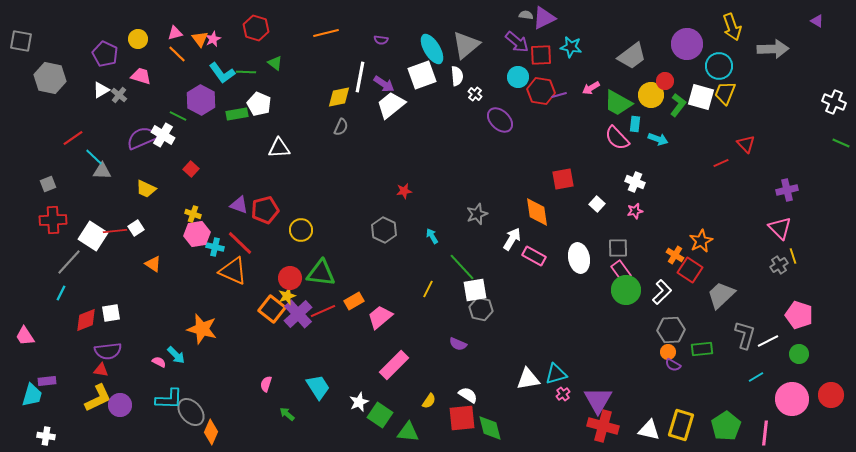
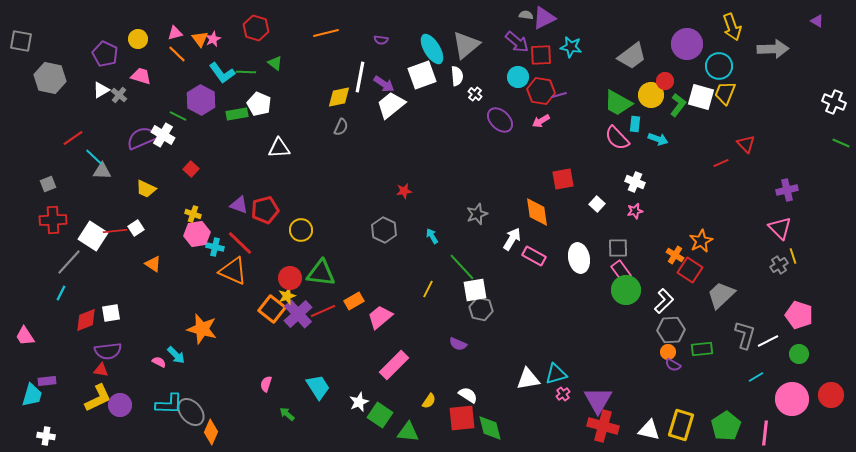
pink arrow at (591, 88): moved 50 px left, 33 px down
white L-shape at (662, 292): moved 2 px right, 9 px down
cyan L-shape at (169, 399): moved 5 px down
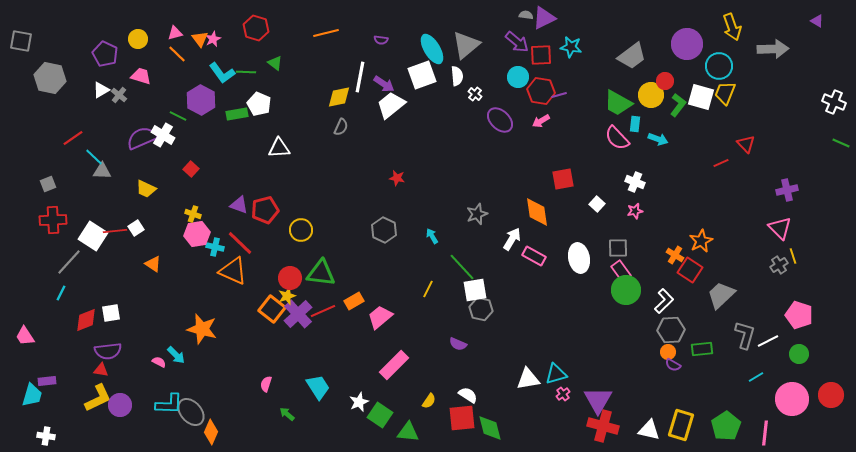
red star at (404, 191): moved 7 px left, 13 px up; rotated 21 degrees clockwise
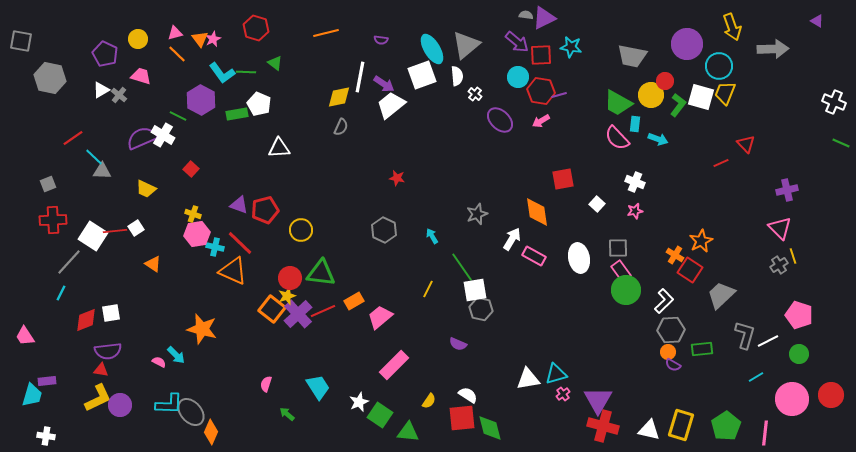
gray trapezoid at (632, 56): rotated 48 degrees clockwise
green line at (462, 267): rotated 8 degrees clockwise
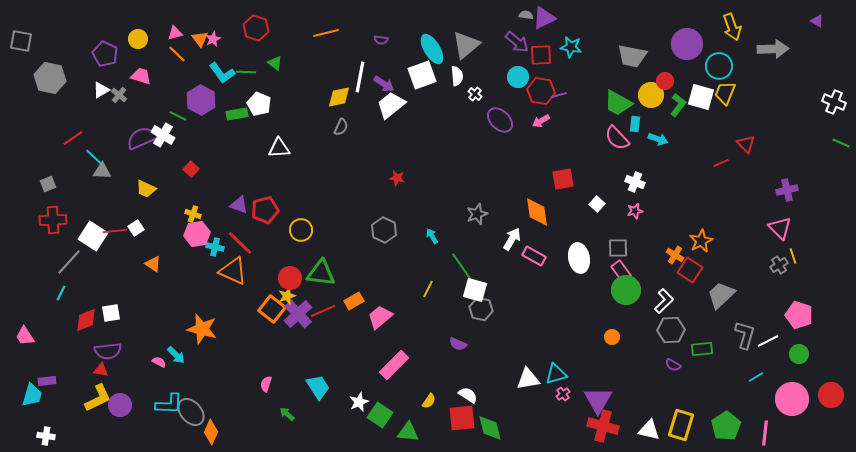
white square at (475, 290): rotated 25 degrees clockwise
orange circle at (668, 352): moved 56 px left, 15 px up
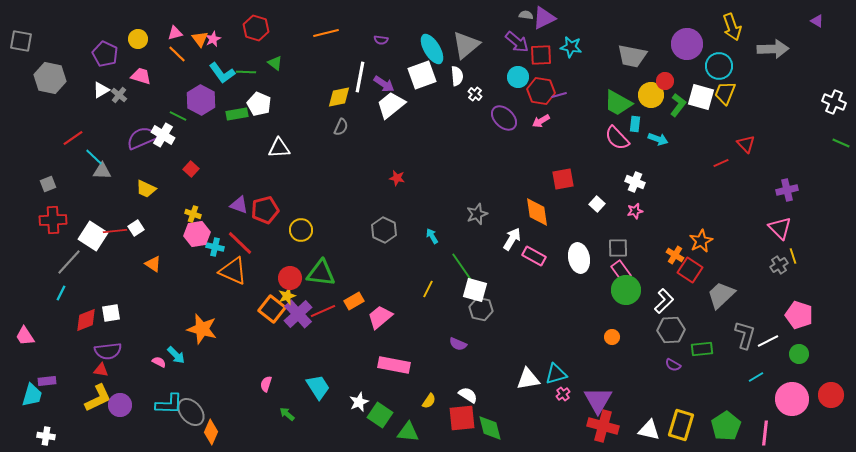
purple ellipse at (500, 120): moved 4 px right, 2 px up
pink rectangle at (394, 365): rotated 56 degrees clockwise
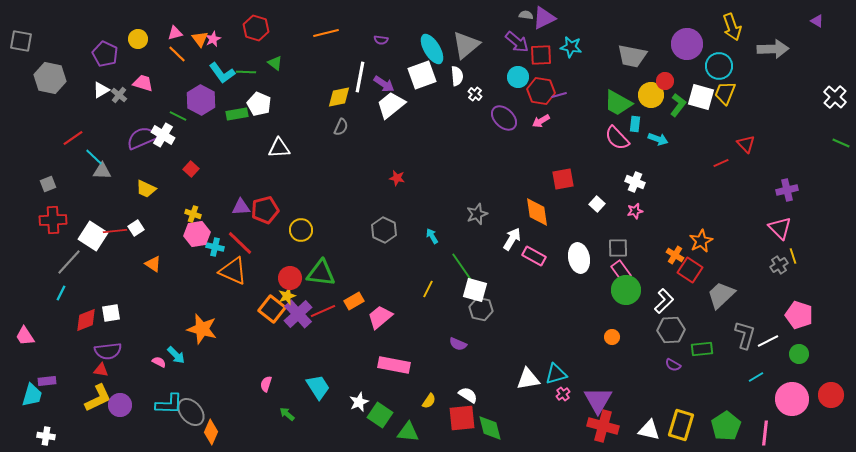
pink trapezoid at (141, 76): moved 2 px right, 7 px down
white cross at (834, 102): moved 1 px right, 5 px up; rotated 20 degrees clockwise
purple triangle at (239, 205): moved 2 px right, 2 px down; rotated 24 degrees counterclockwise
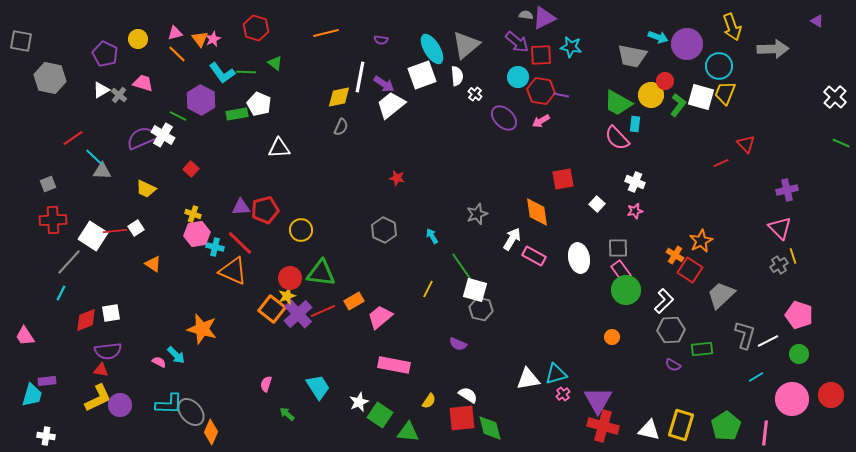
purple line at (559, 95): moved 2 px right; rotated 28 degrees clockwise
cyan arrow at (658, 139): moved 102 px up
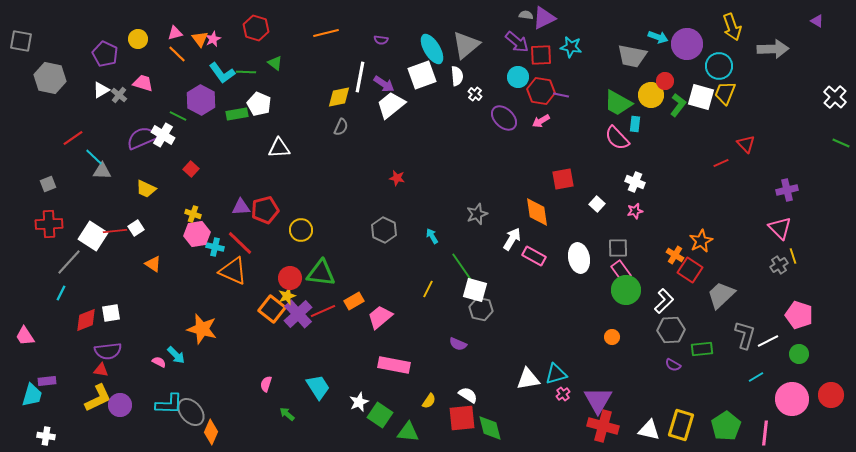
red cross at (53, 220): moved 4 px left, 4 px down
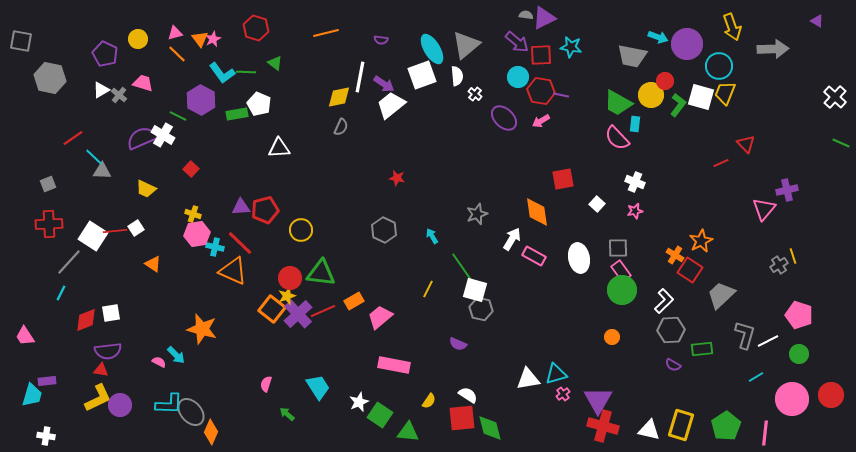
pink triangle at (780, 228): moved 16 px left, 19 px up; rotated 25 degrees clockwise
green circle at (626, 290): moved 4 px left
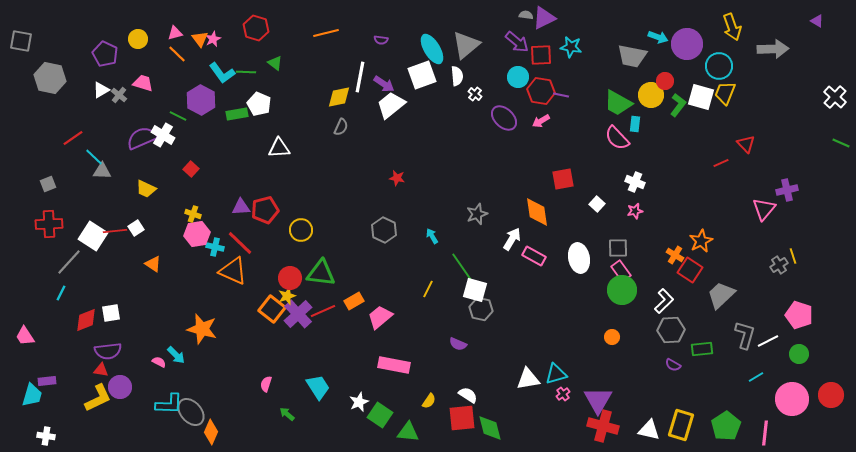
purple circle at (120, 405): moved 18 px up
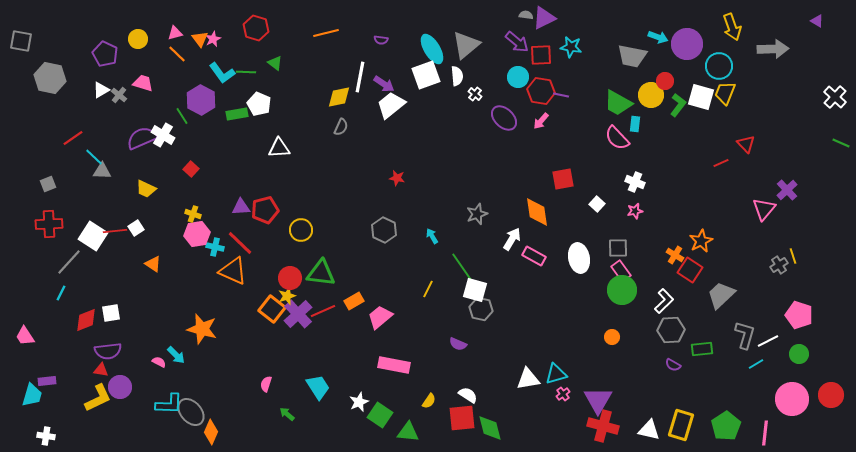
white square at (422, 75): moved 4 px right
green line at (178, 116): moved 4 px right; rotated 30 degrees clockwise
pink arrow at (541, 121): rotated 18 degrees counterclockwise
purple cross at (787, 190): rotated 30 degrees counterclockwise
cyan line at (756, 377): moved 13 px up
